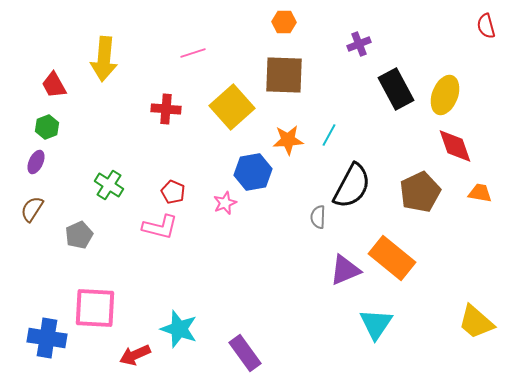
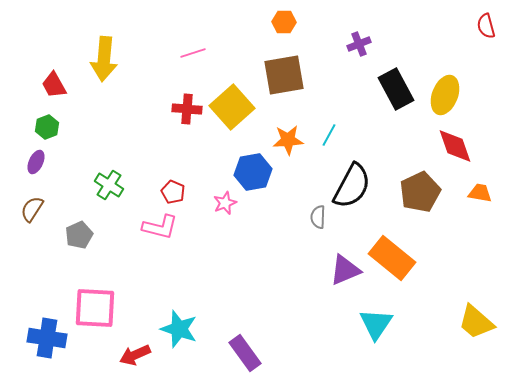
brown square: rotated 12 degrees counterclockwise
red cross: moved 21 px right
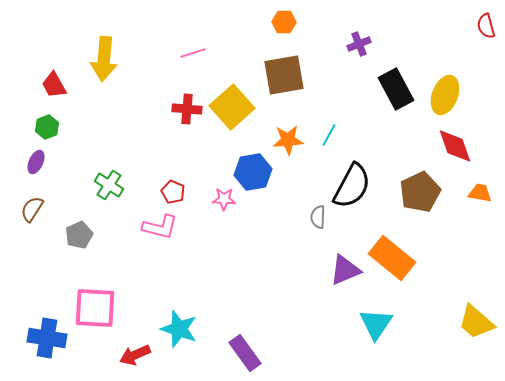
pink star: moved 1 px left, 4 px up; rotated 25 degrees clockwise
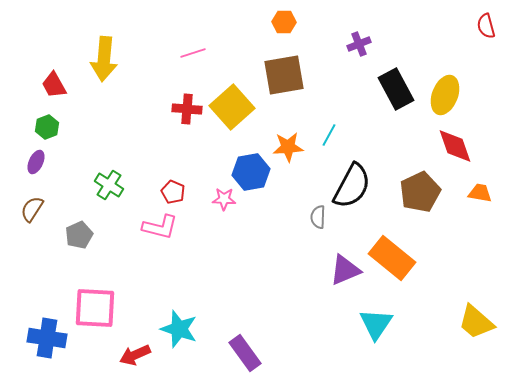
orange star: moved 7 px down
blue hexagon: moved 2 px left
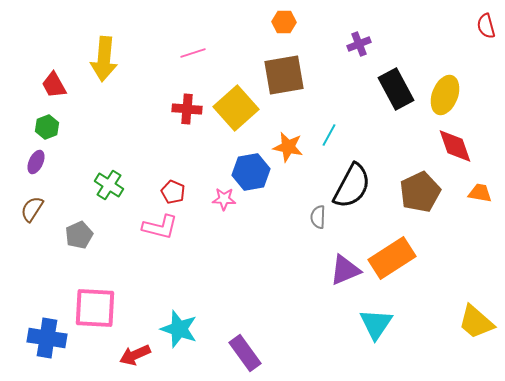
yellow square: moved 4 px right, 1 px down
orange star: rotated 16 degrees clockwise
orange rectangle: rotated 72 degrees counterclockwise
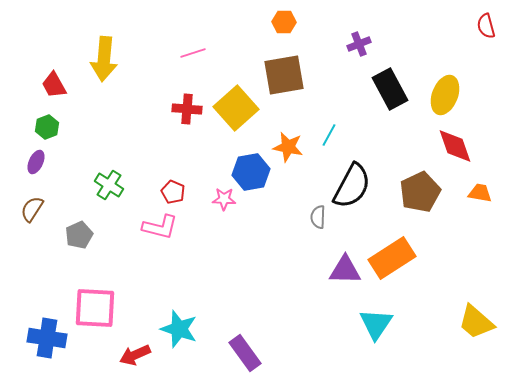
black rectangle: moved 6 px left
purple triangle: rotated 24 degrees clockwise
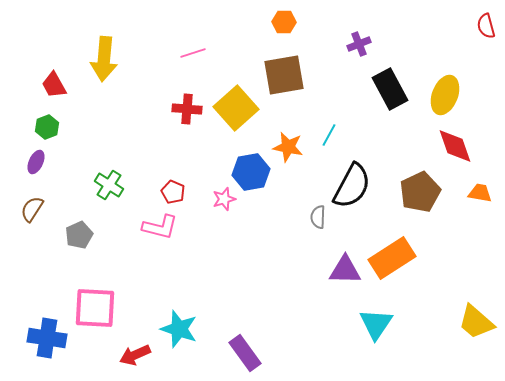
pink star: rotated 20 degrees counterclockwise
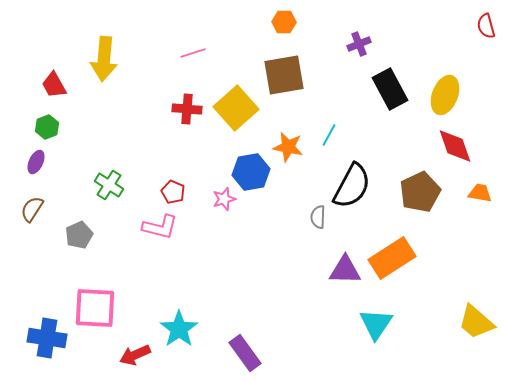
cyan star: rotated 18 degrees clockwise
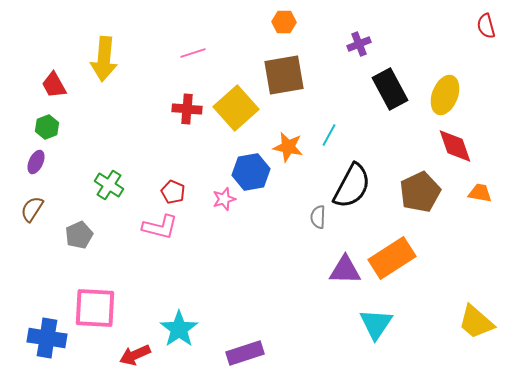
purple rectangle: rotated 72 degrees counterclockwise
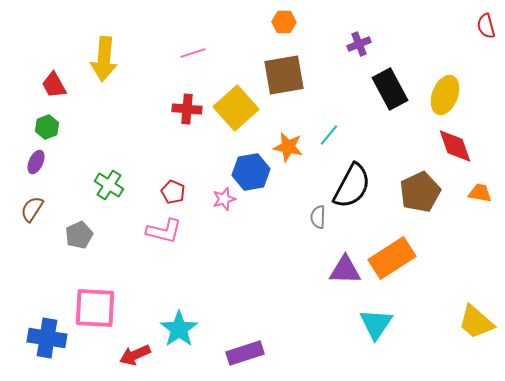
cyan line: rotated 10 degrees clockwise
pink L-shape: moved 4 px right, 4 px down
